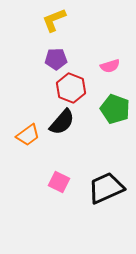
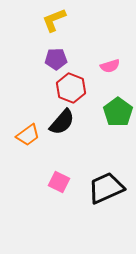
green pentagon: moved 3 px right, 3 px down; rotated 16 degrees clockwise
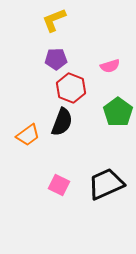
black semicircle: rotated 20 degrees counterclockwise
pink square: moved 3 px down
black trapezoid: moved 4 px up
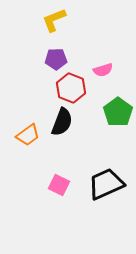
pink semicircle: moved 7 px left, 4 px down
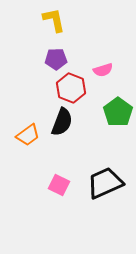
yellow L-shape: rotated 100 degrees clockwise
black trapezoid: moved 1 px left, 1 px up
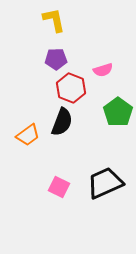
pink square: moved 2 px down
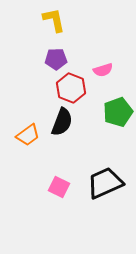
green pentagon: rotated 16 degrees clockwise
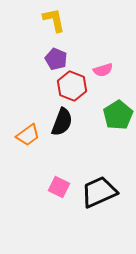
purple pentagon: rotated 25 degrees clockwise
red hexagon: moved 1 px right, 2 px up
green pentagon: moved 3 px down; rotated 12 degrees counterclockwise
black trapezoid: moved 6 px left, 9 px down
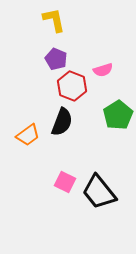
pink square: moved 6 px right, 5 px up
black trapezoid: rotated 105 degrees counterclockwise
